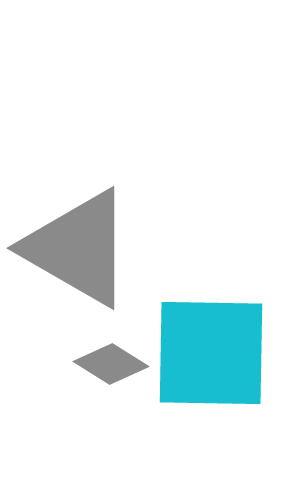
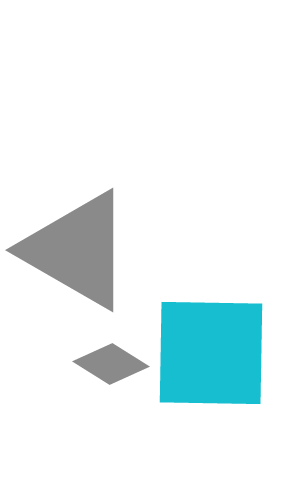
gray triangle: moved 1 px left, 2 px down
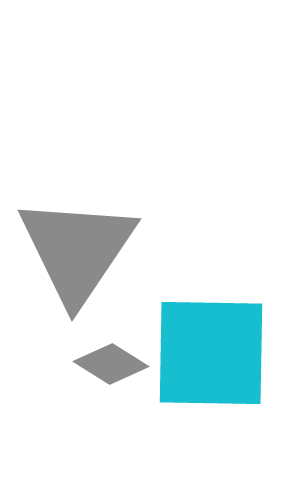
gray triangle: rotated 34 degrees clockwise
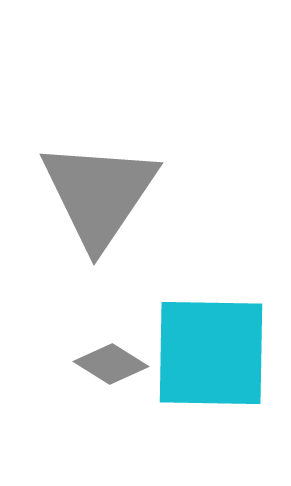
gray triangle: moved 22 px right, 56 px up
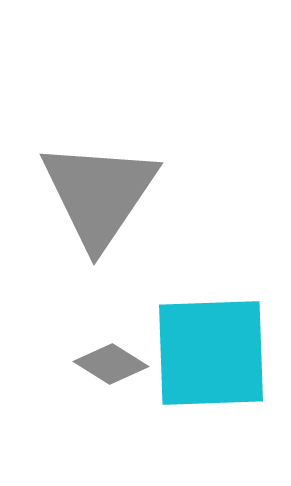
cyan square: rotated 3 degrees counterclockwise
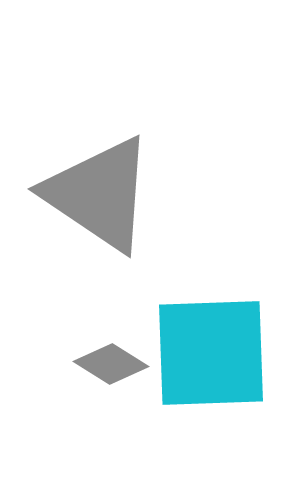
gray triangle: rotated 30 degrees counterclockwise
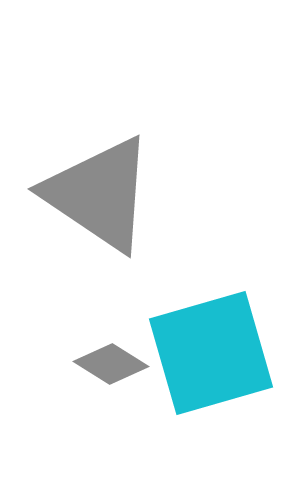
cyan square: rotated 14 degrees counterclockwise
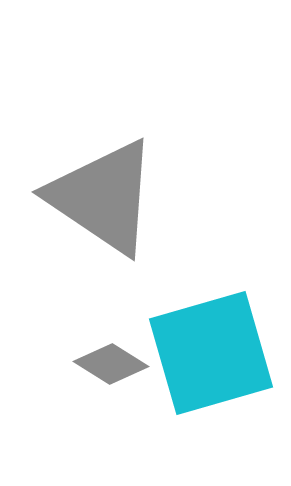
gray triangle: moved 4 px right, 3 px down
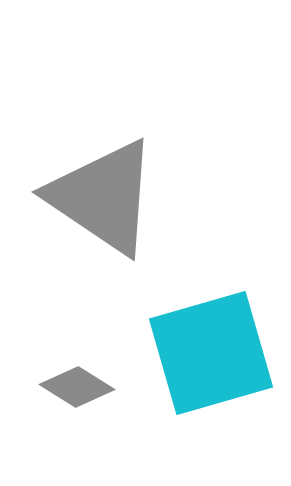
gray diamond: moved 34 px left, 23 px down
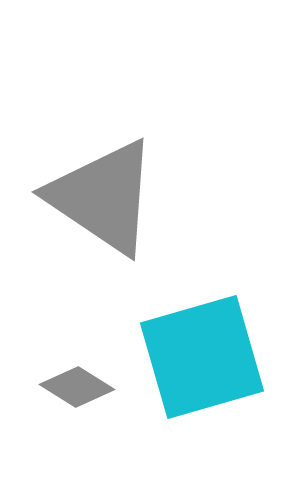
cyan square: moved 9 px left, 4 px down
